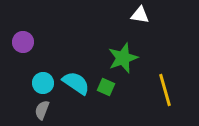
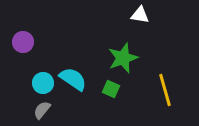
cyan semicircle: moved 3 px left, 4 px up
green square: moved 5 px right, 2 px down
gray semicircle: rotated 18 degrees clockwise
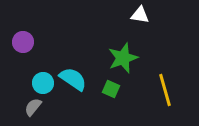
gray semicircle: moved 9 px left, 3 px up
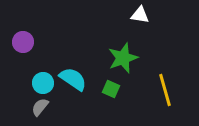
gray semicircle: moved 7 px right
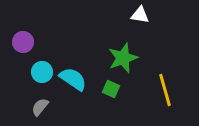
cyan circle: moved 1 px left, 11 px up
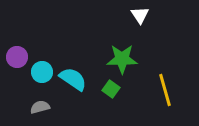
white triangle: rotated 48 degrees clockwise
purple circle: moved 6 px left, 15 px down
green star: moved 1 px left, 1 px down; rotated 20 degrees clockwise
green square: rotated 12 degrees clockwise
gray semicircle: rotated 36 degrees clockwise
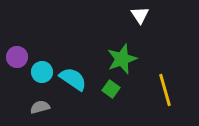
green star: rotated 20 degrees counterclockwise
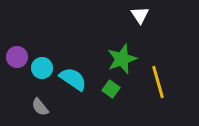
cyan circle: moved 4 px up
yellow line: moved 7 px left, 8 px up
gray semicircle: rotated 114 degrees counterclockwise
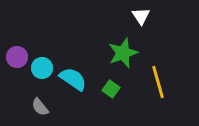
white triangle: moved 1 px right, 1 px down
green star: moved 1 px right, 6 px up
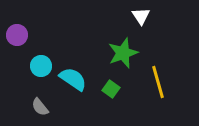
purple circle: moved 22 px up
cyan circle: moved 1 px left, 2 px up
